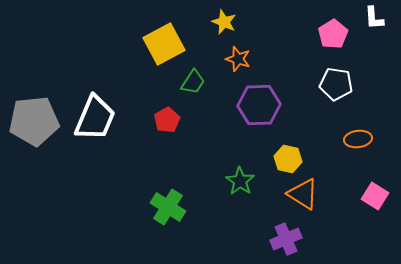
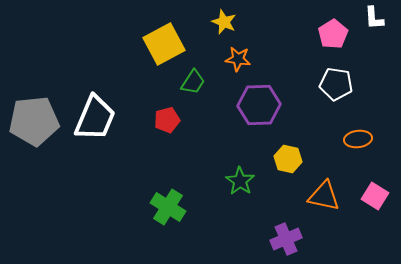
orange star: rotated 10 degrees counterclockwise
red pentagon: rotated 15 degrees clockwise
orange triangle: moved 21 px right, 2 px down; rotated 20 degrees counterclockwise
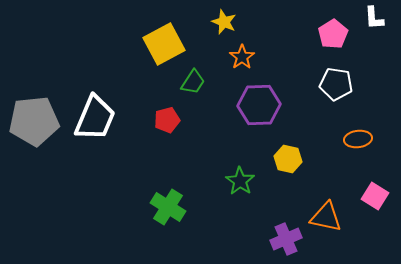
orange star: moved 4 px right, 2 px up; rotated 30 degrees clockwise
orange triangle: moved 2 px right, 21 px down
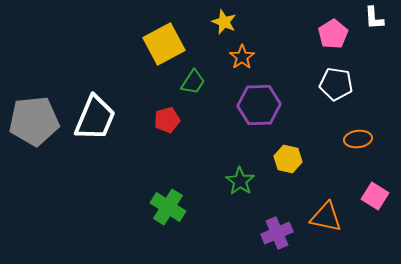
purple cross: moved 9 px left, 6 px up
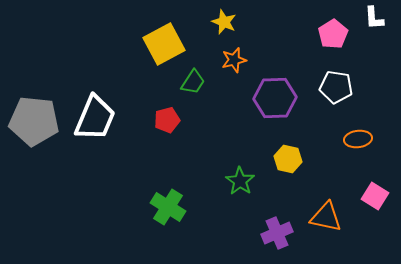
orange star: moved 8 px left, 3 px down; rotated 20 degrees clockwise
white pentagon: moved 3 px down
purple hexagon: moved 16 px right, 7 px up
gray pentagon: rotated 12 degrees clockwise
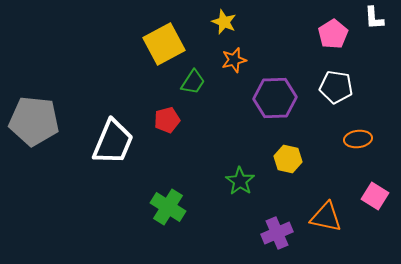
white trapezoid: moved 18 px right, 24 px down
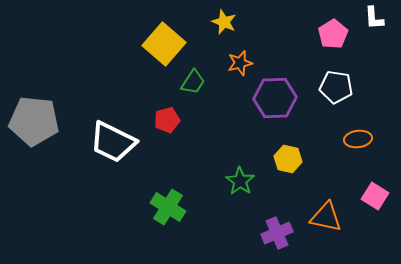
yellow square: rotated 21 degrees counterclockwise
orange star: moved 6 px right, 3 px down
white trapezoid: rotated 93 degrees clockwise
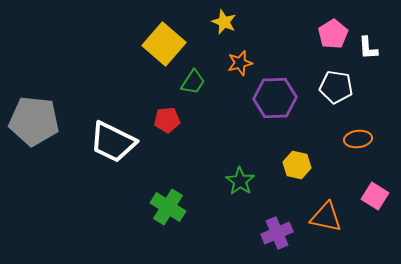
white L-shape: moved 6 px left, 30 px down
red pentagon: rotated 10 degrees clockwise
yellow hexagon: moved 9 px right, 6 px down
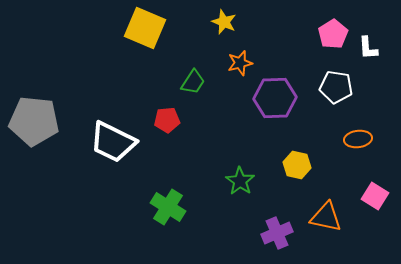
yellow square: moved 19 px left, 16 px up; rotated 18 degrees counterclockwise
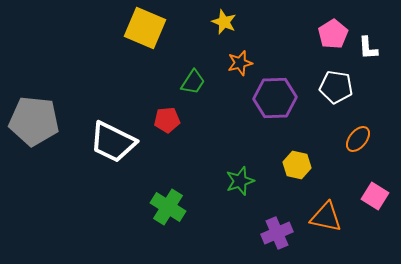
orange ellipse: rotated 44 degrees counterclockwise
green star: rotated 20 degrees clockwise
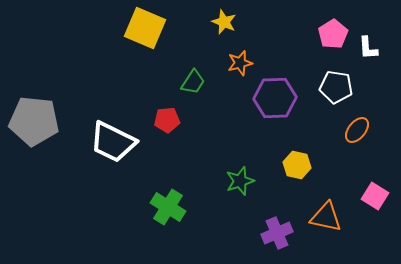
orange ellipse: moved 1 px left, 9 px up
